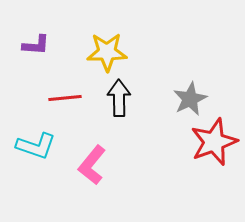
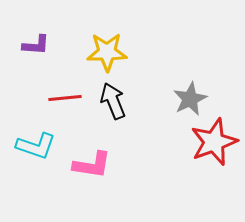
black arrow: moved 6 px left, 3 px down; rotated 21 degrees counterclockwise
pink L-shape: rotated 120 degrees counterclockwise
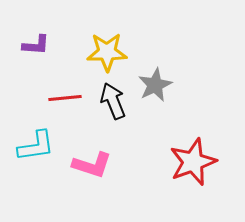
gray star: moved 35 px left, 14 px up
red star: moved 21 px left, 20 px down
cyan L-shape: rotated 27 degrees counterclockwise
pink L-shape: rotated 9 degrees clockwise
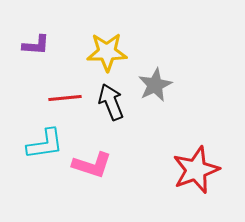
black arrow: moved 2 px left, 1 px down
cyan L-shape: moved 9 px right, 2 px up
red star: moved 3 px right, 8 px down
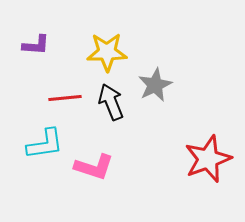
pink L-shape: moved 2 px right, 2 px down
red star: moved 12 px right, 11 px up
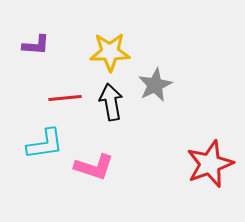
yellow star: moved 3 px right
black arrow: rotated 12 degrees clockwise
red star: moved 2 px right, 5 px down
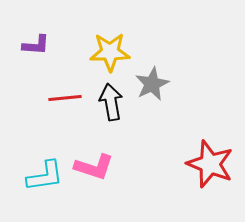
gray star: moved 3 px left, 1 px up
cyan L-shape: moved 32 px down
red star: rotated 30 degrees counterclockwise
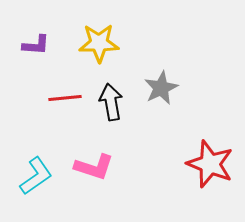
yellow star: moved 11 px left, 9 px up
gray star: moved 9 px right, 4 px down
cyan L-shape: moved 9 px left; rotated 27 degrees counterclockwise
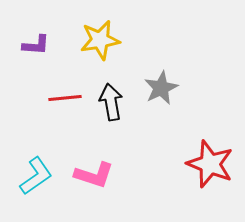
yellow star: moved 1 px right, 3 px up; rotated 9 degrees counterclockwise
pink L-shape: moved 8 px down
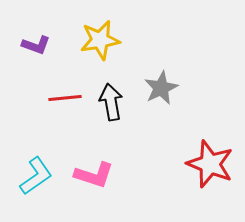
purple L-shape: rotated 16 degrees clockwise
